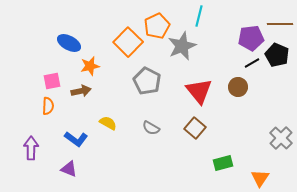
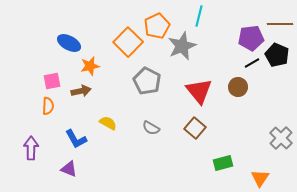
blue L-shape: rotated 25 degrees clockwise
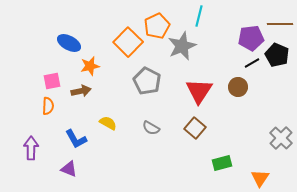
red triangle: rotated 12 degrees clockwise
green rectangle: moved 1 px left
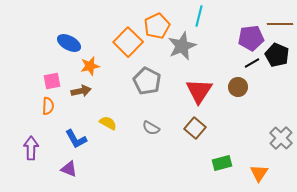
orange triangle: moved 1 px left, 5 px up
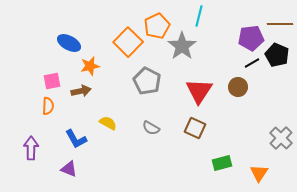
gray star: rotated 12 degrees counterclockwise
brown square: rotated 15 degrees counterclockwise
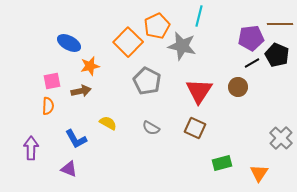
gray star: rotated 24 degrees counterclockwise
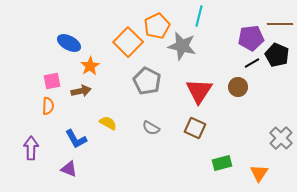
orange star: rotated 18 degrees counterclockwise
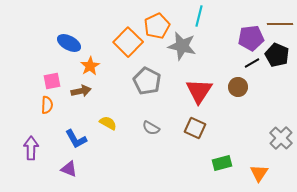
orange semicircle: moved 1 px left, 1 px up
